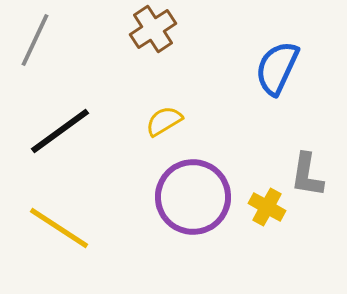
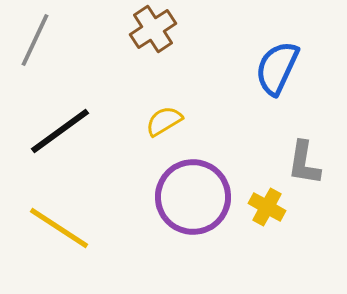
gray L-shape: moved 3 px left, 12 px up
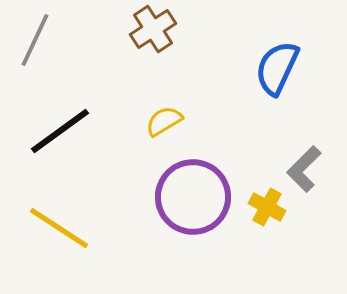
gray L-shape: moved 6 px down; rotated 36 degrees clockwise
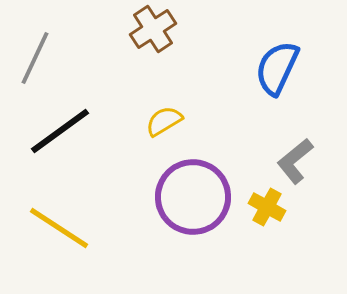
gray line: moved 18 px down
gray L-shape: moved 9 px left, 8 px up; rotated 6 degrees clockwise
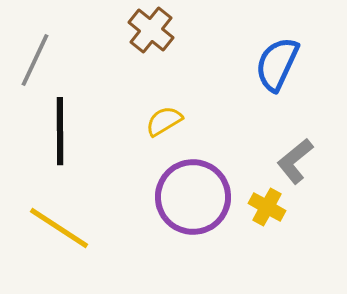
brown cross: moved 2 px left, 1 px down; rotated 18 degrees counterclockwise
gray line: moved 2 px down
blue semicircle: moved 4 px up
black line: rotated 54 degrees counterclockwise
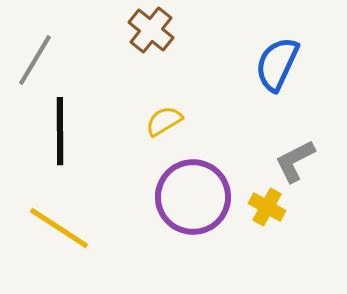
gray line: rotated 6 degrees clockwise
gray L-shape: rotated 12 degrees clockwise
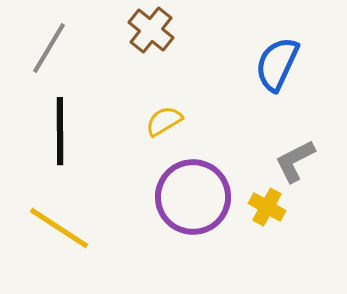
gray line: moved 14 px right, 12 px up
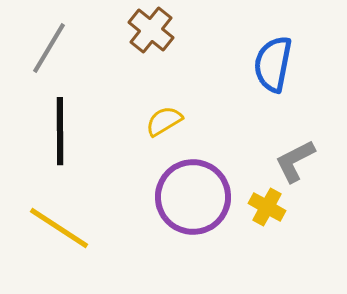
blue semicircle: moved 4 px left; rotated 14 degrees counterclockwise
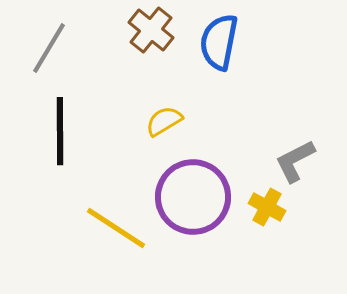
blue semicircle: moved 54 px left, 22 px up
yellow line: moved 57 px right
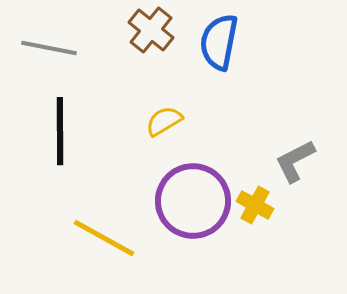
gray line: rotated 70 degrees clockwise
purple circle: moved 4 px down
yellow cross: moved 12 px left, 2 px up
yellow line: moved 12 px left, 10 px down; rotated 4 degrees counterclockwise
